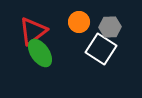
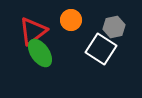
orange circle: moved 8 px left, 2 px up
gray hexagon: moved 4 px right; rotated 10 degrees counterclockwise
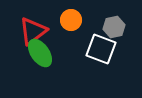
white square: rotated 12 degrees counterclockwise
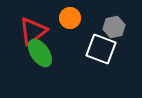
orange circle: moved 1 px left, 2 px up
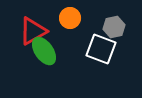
red triangle: rotated 8 degrees clockwise
green ellipse: moved 4 px right, 2 px up
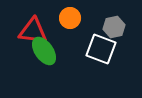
red triangle: rotated 36 degrees clockwise
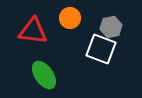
gray hexagon: moved 3 px left
green ellipse: moved 24 px down
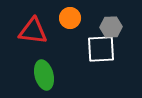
gray hexagon: rotated 10 degrees clockwise
white square: rotated 24 degrees counterclockwise
green ellipse: rotated 20 degrees clockwise
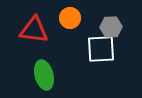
red triangle: moved 1 px right, 1 px up
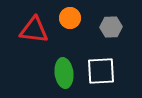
white square: moved 22 px down
green ellipse: moved 20 px right, 2 px up; rotated 8 degrees clockwise
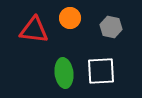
gray hexagon: rotated 15 degrees clockwise
